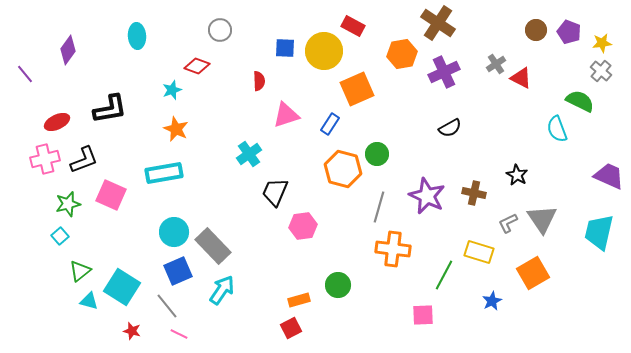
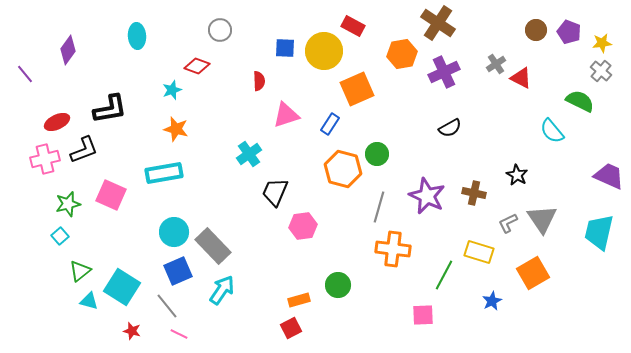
orange star at (176, 129): rotated 10 degrees counterclockwise
cyan semicircle at (557, 129): moved 5 px left, 2 px down; rotated 20 degrees counterclockwise
black L-shape at (84, 160): moved 10 px up
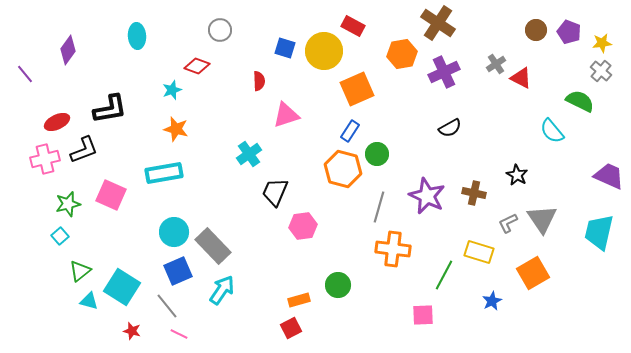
blue square at (285, 48): rotated 15 degrees clockwise
blue rectangle at (330, 124): moved 20 px right, 7 px down
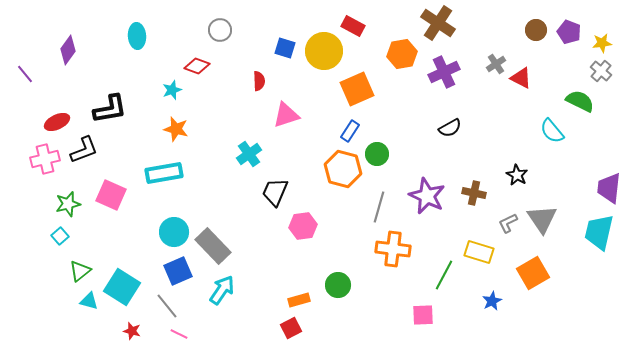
purple trapezoid at (609, 176): moved 12 px down; rotated 108 degrees counterclockwise
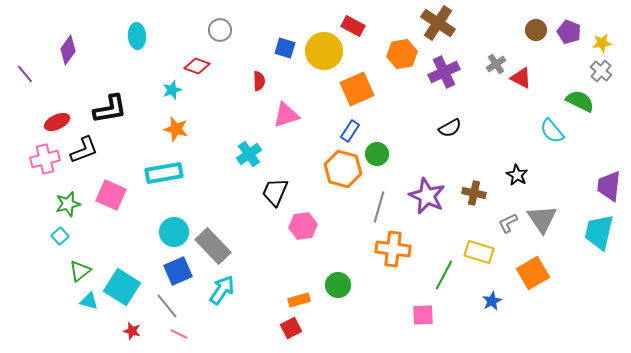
purple trapezoid at (609, 188): moved 2 px up
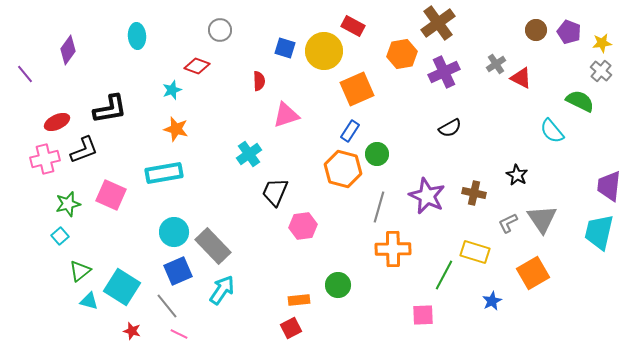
brown cross at (438, 23): rotated 20 degrees clockwise
orange cross at (393, 249): rotated 8 degrees counterclockwise
yellow rectangle at (479, 252): moved 4 px left
orange rectangle at (299, 300): rotated 10 degrees clockwise
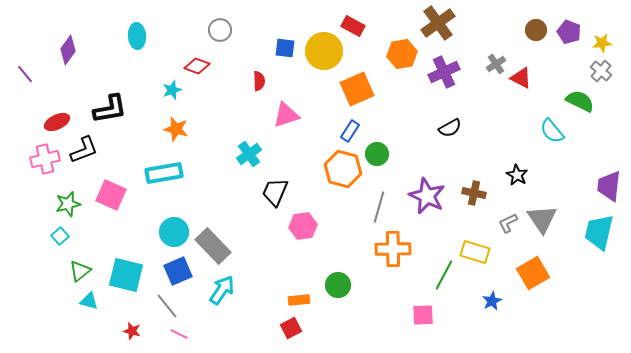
blue square at (285, 48): rotated 10 degrees counterclockwise
cyan square at (122, 287): moved 4 px right, 12 px up; rotated 18 degrees counterclockwise
